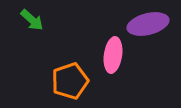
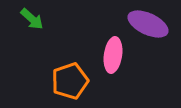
green arrow: moved 1 px up
purple ellipse: rotated 39 degrees clockwise
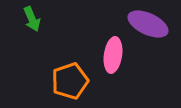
green arrow: rotated 25 degrees clockwise
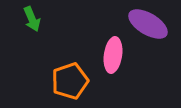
purple ellipse: rotated 6 degrees clockwise
